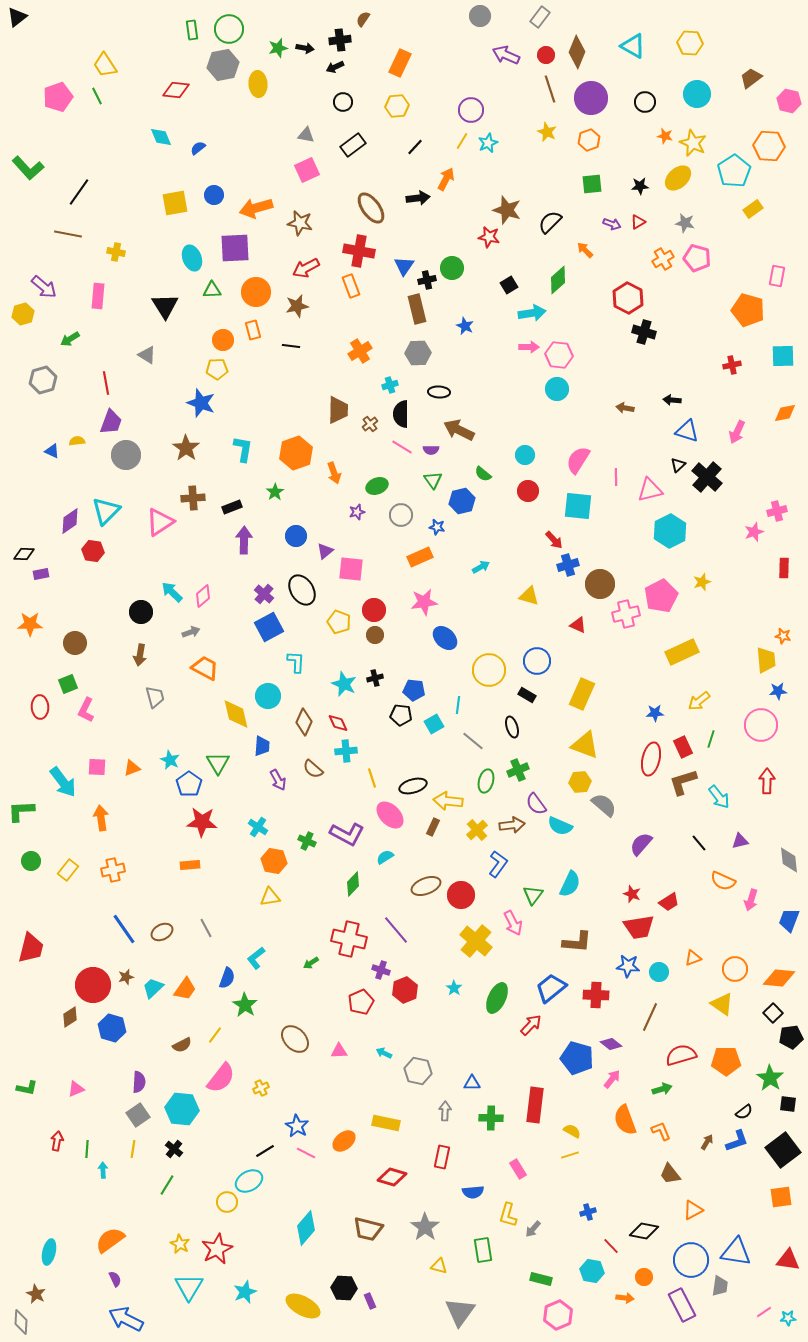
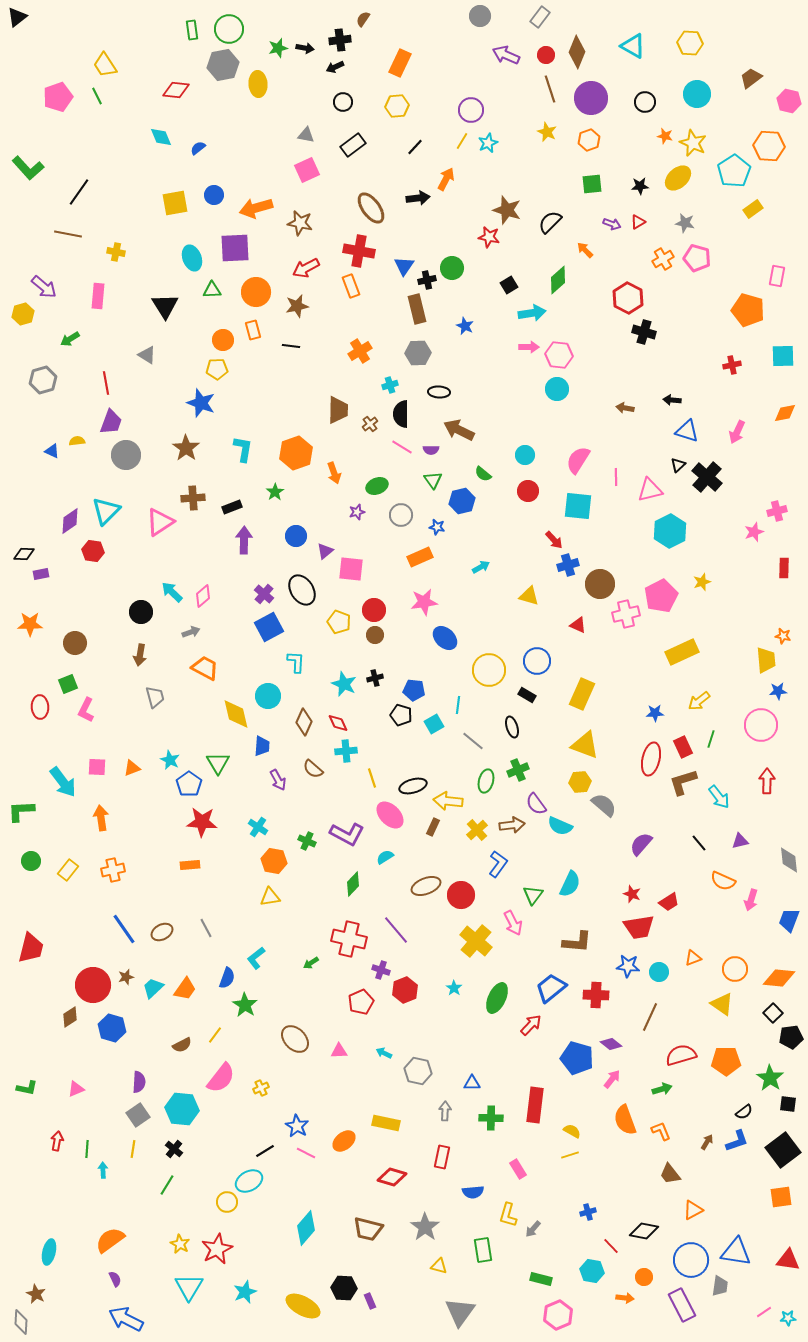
black pentagon at (401, 715): rotated 10 degrees clockwise
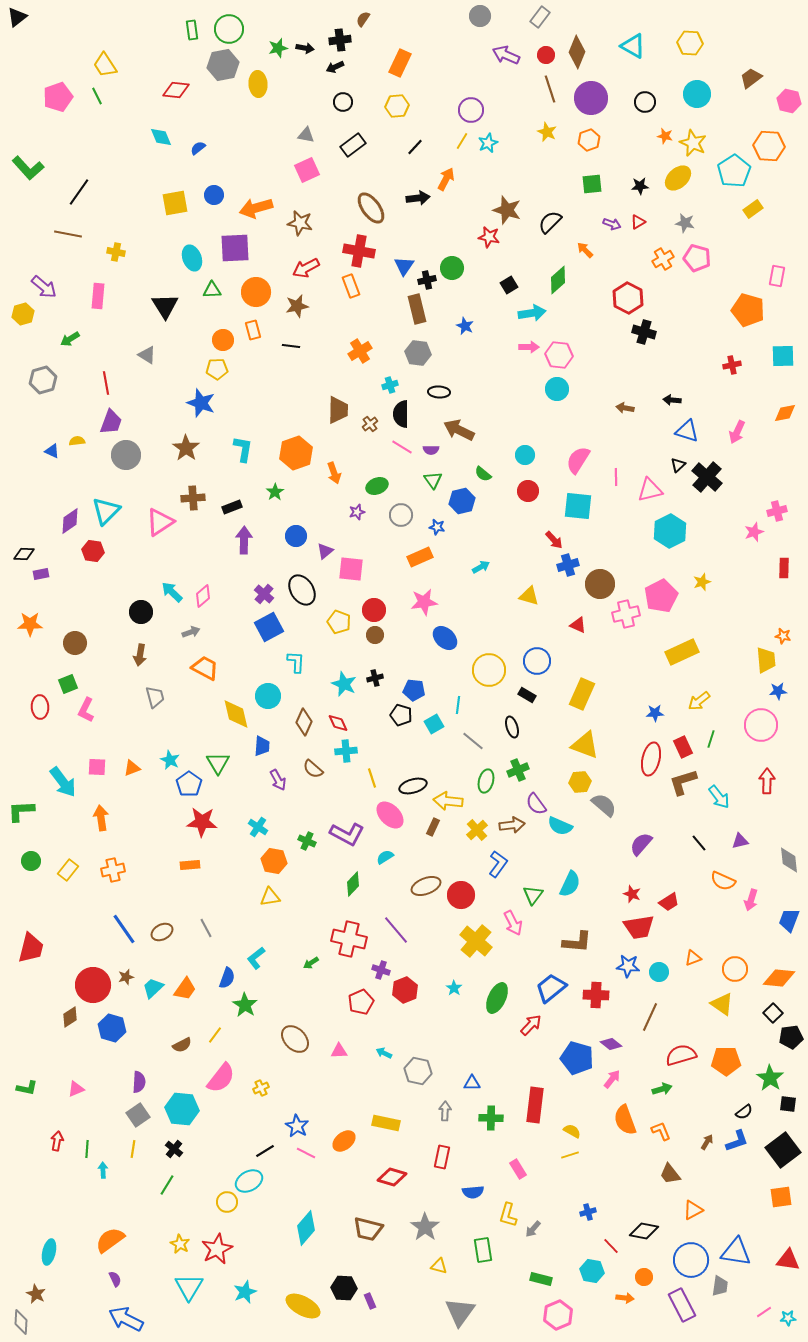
gray hexagon at (418, 353): rotated 10 degrees clockwise
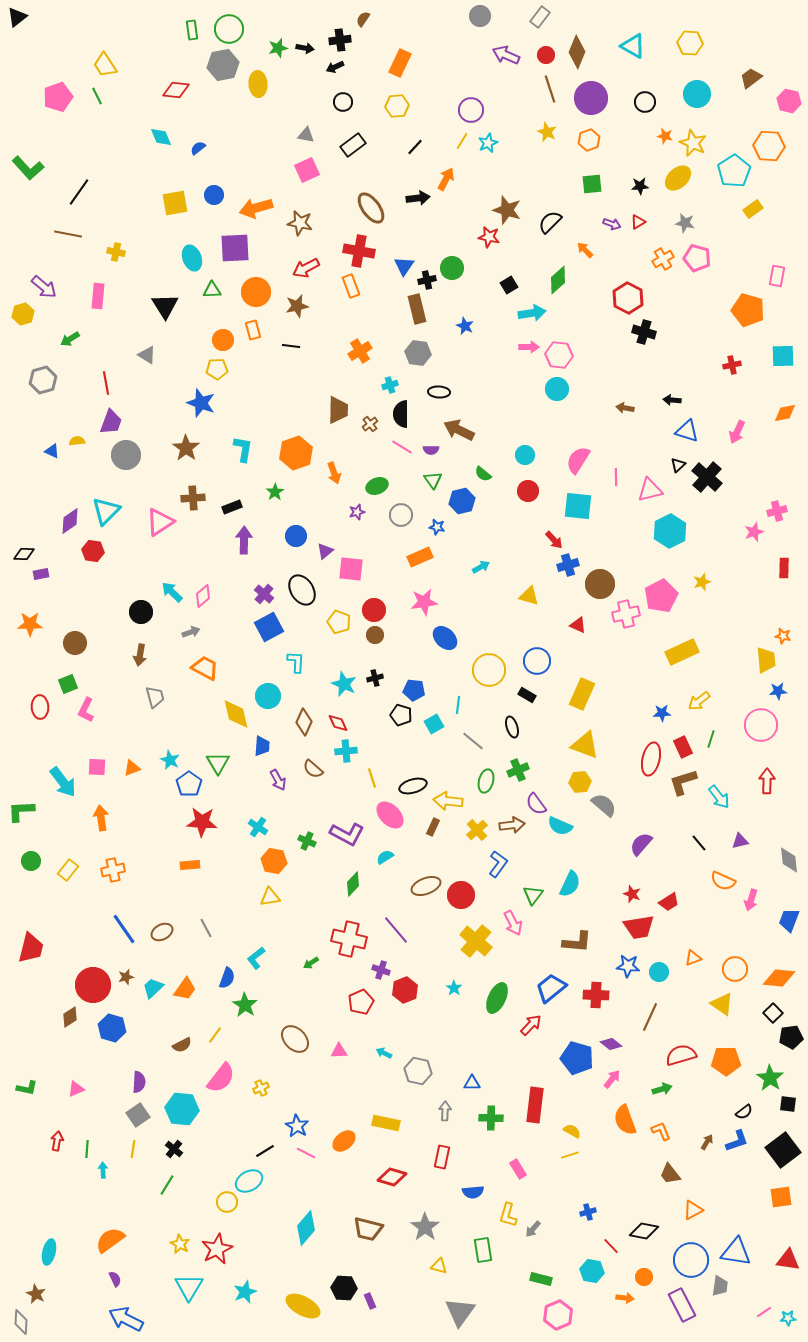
blue star at (655, 713): moved 7 px right
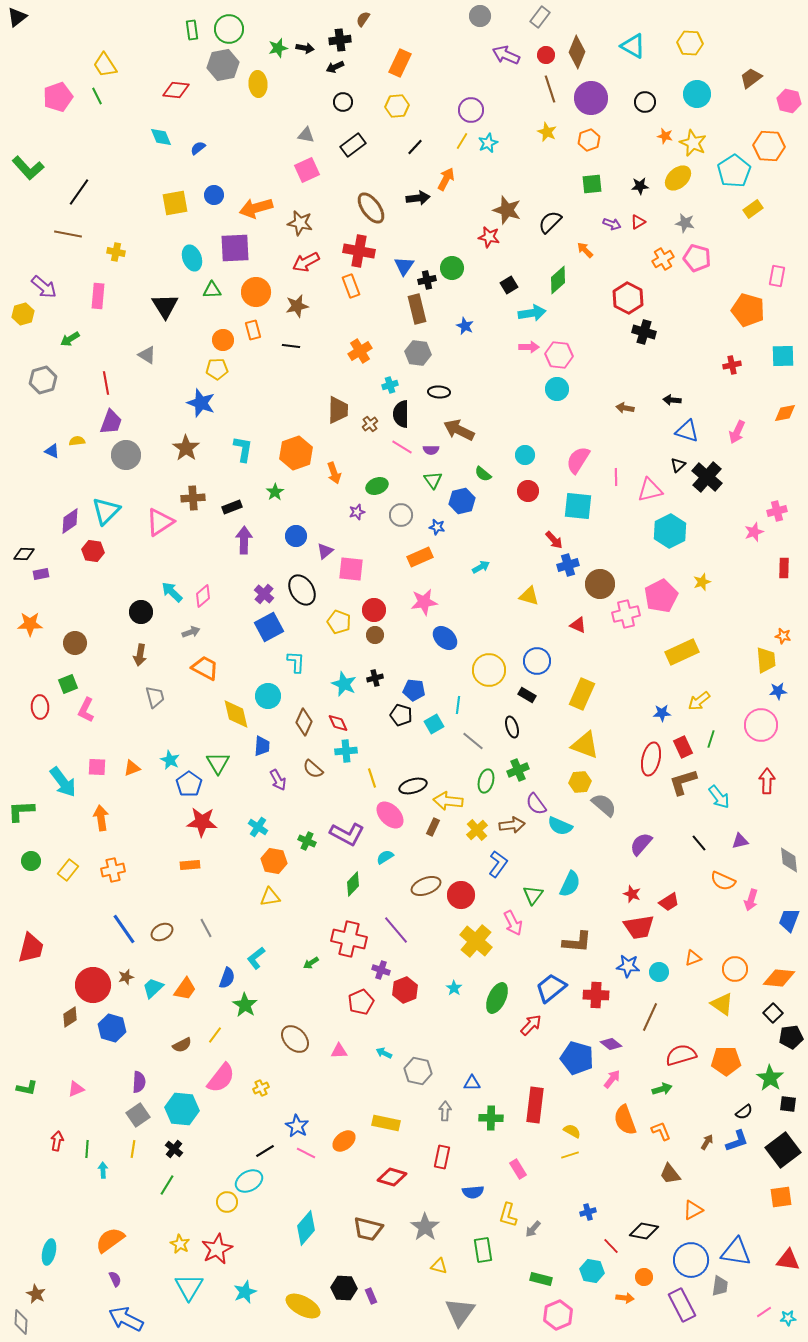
red arrow at (306, 268): moved 6 px up
purple rectangle at (370, 1301): moved 1 px right, 5 px up
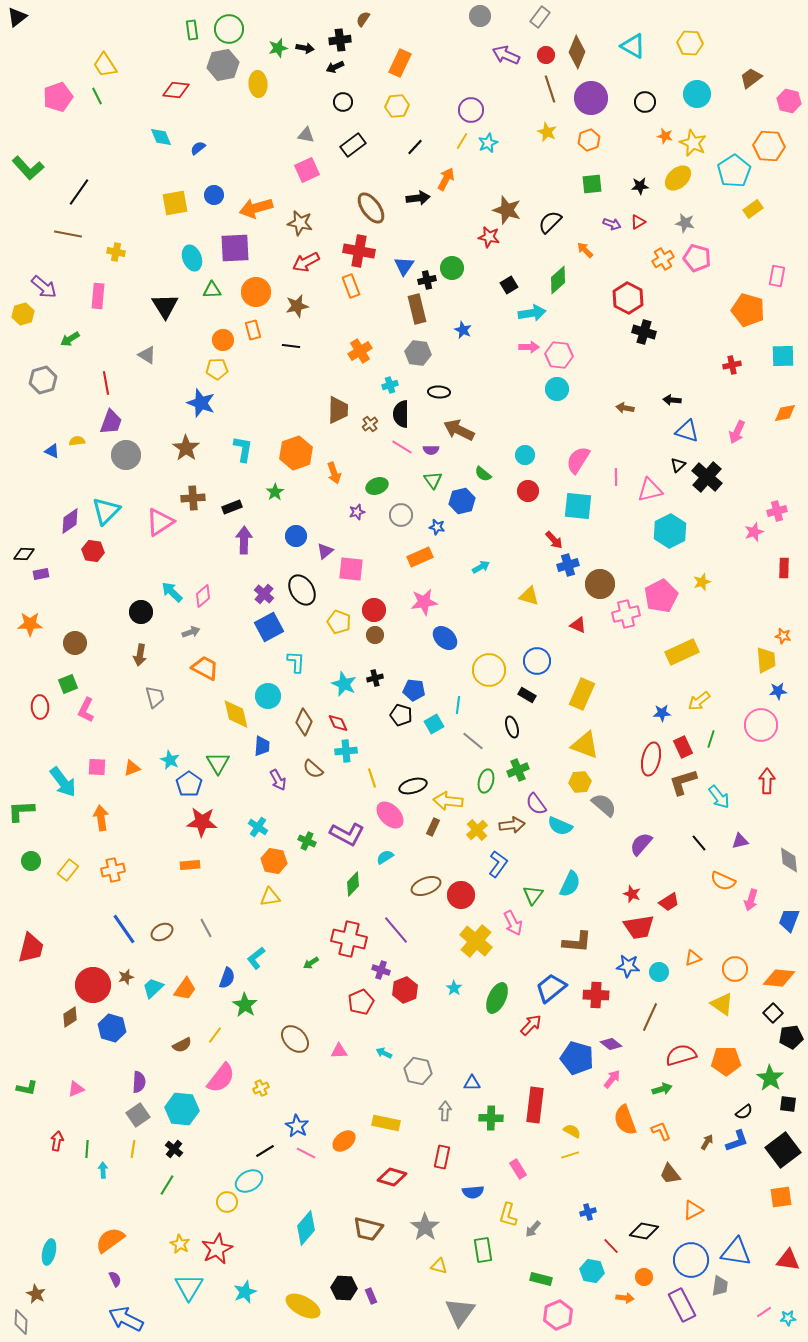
blue star at (465, 326): moved 2 px left, 4 px down
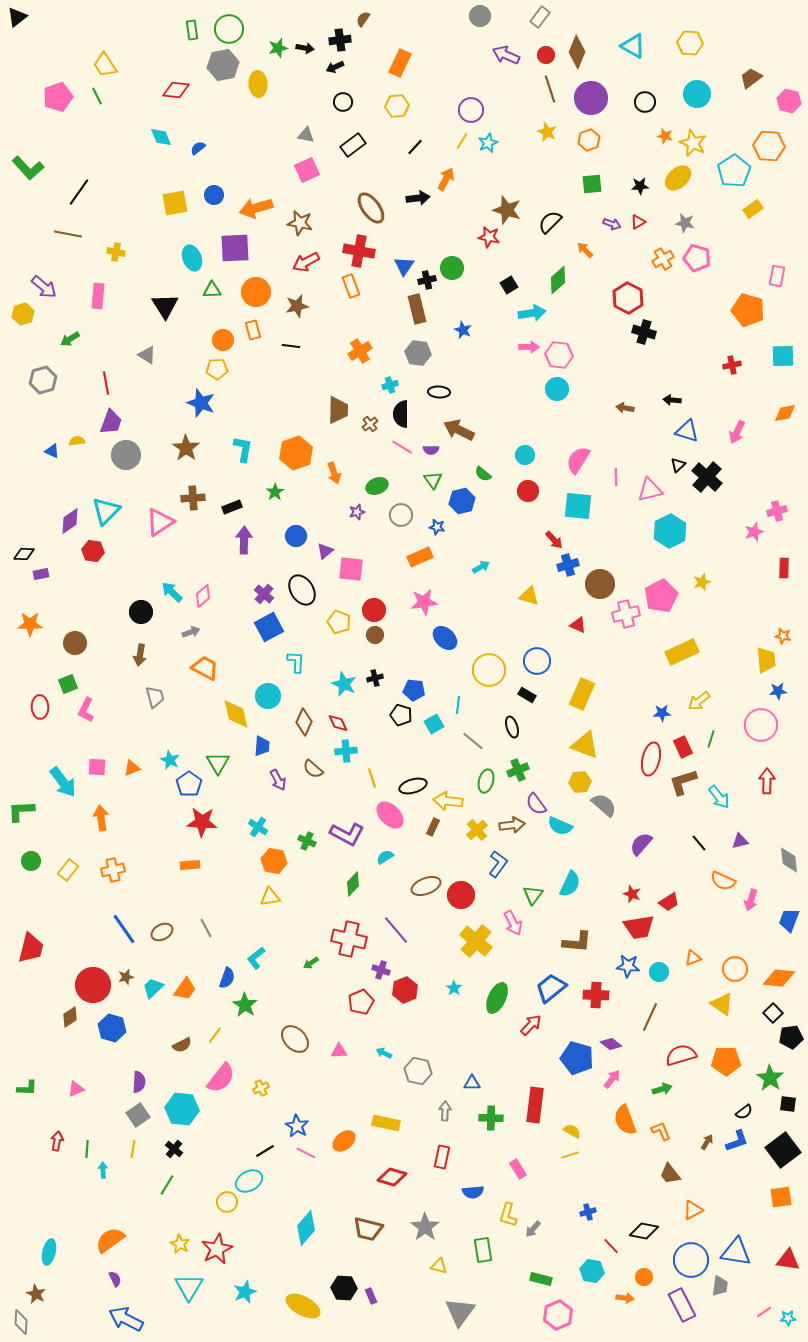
green L-shape at (27, 1088): rotated 10 degrees counterclockwise
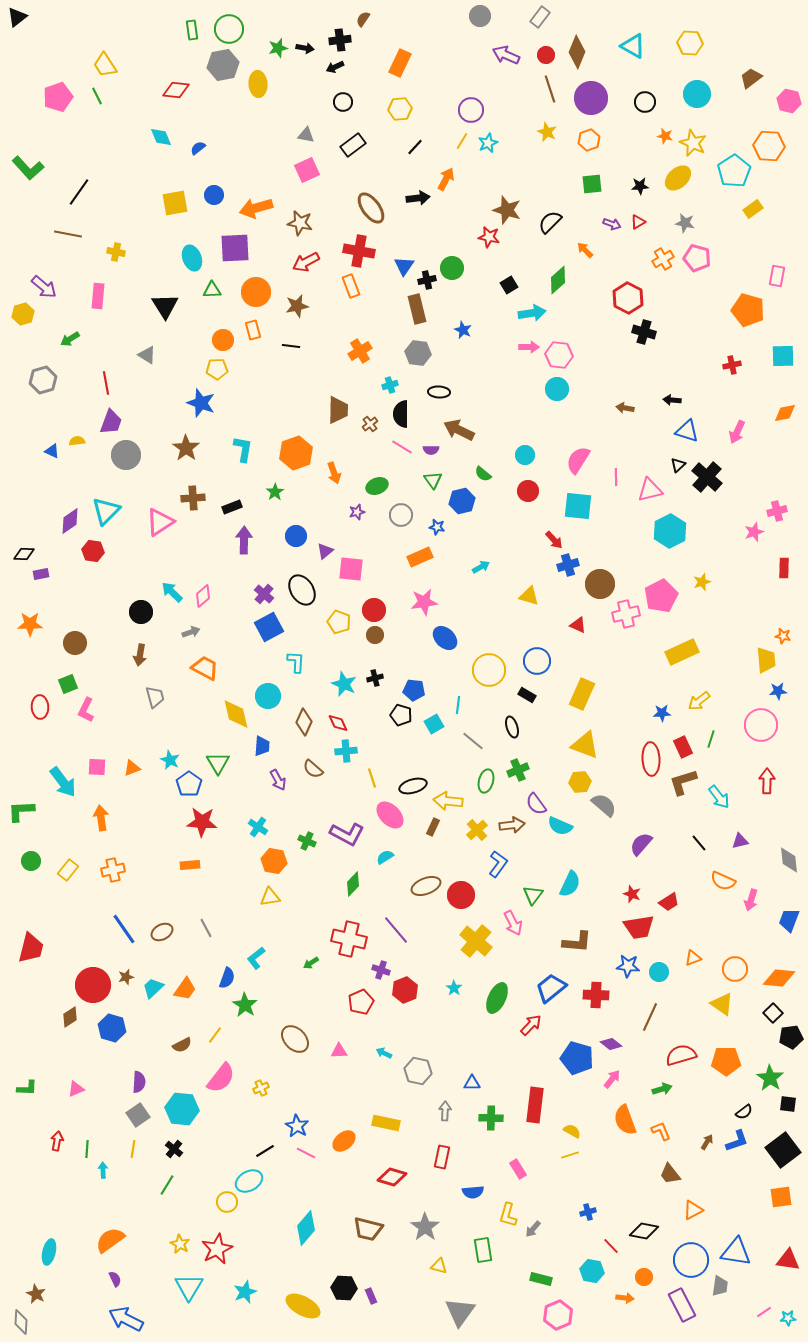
yellow hexagon at (397, 106): moved 3 px right, 3 px down
red ellipse at (651, 759): rotated 16 degrees counterclockwise
